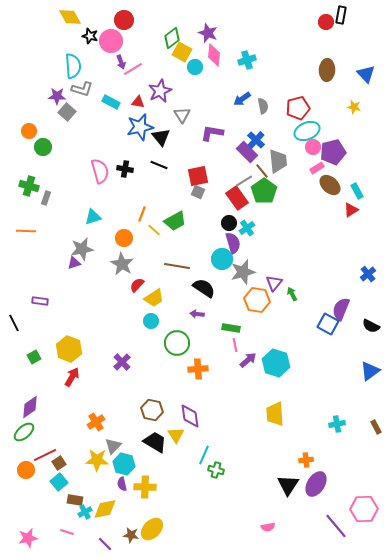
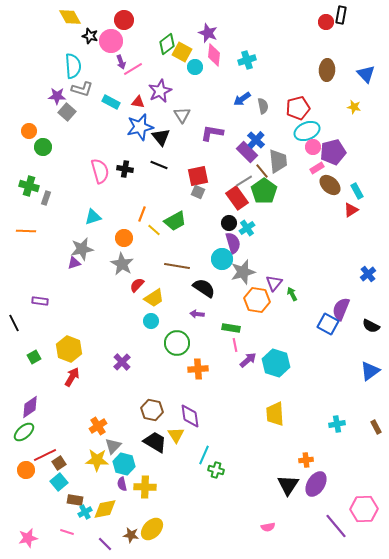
green diamond at (172, 38): moved 5 px left, 6 px down
orange cross at (96, 422): moved 2 px right, 4 px down
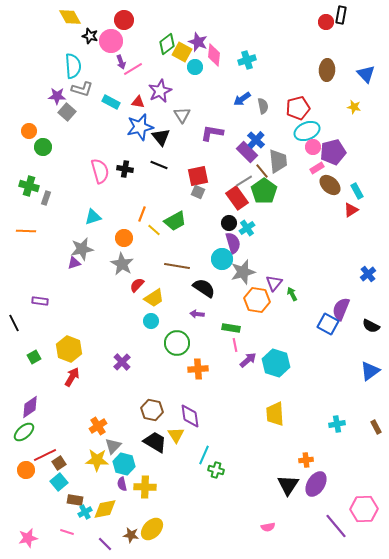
purple star at (208, 33): moved 10 px left, 9 px down
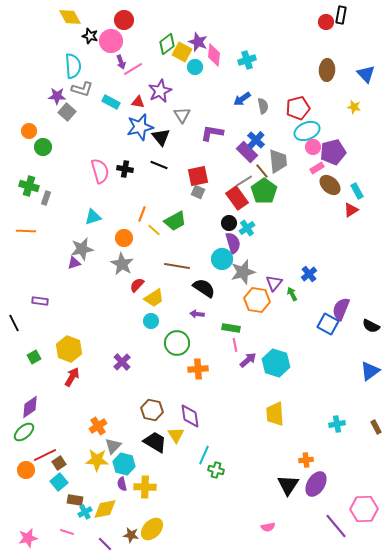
blue cross at (368, 274): moved 59 px left
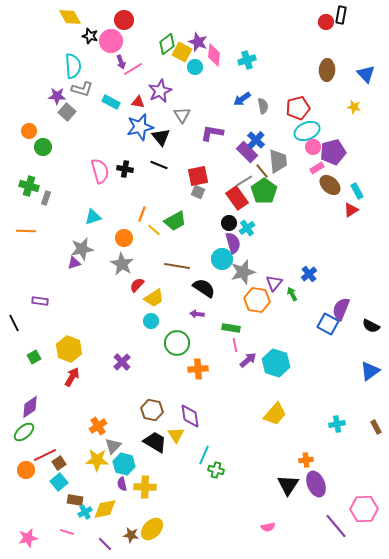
yellow trapezoid at (275, 414): rotated 135 degrees counterclockwise
purple ellipse at (316, 484): rotated 55 degrees counterclockwise
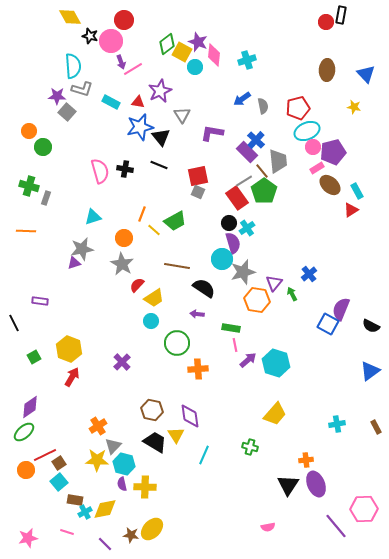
green cross at (216, 470): moved 34 px right, 23 px up
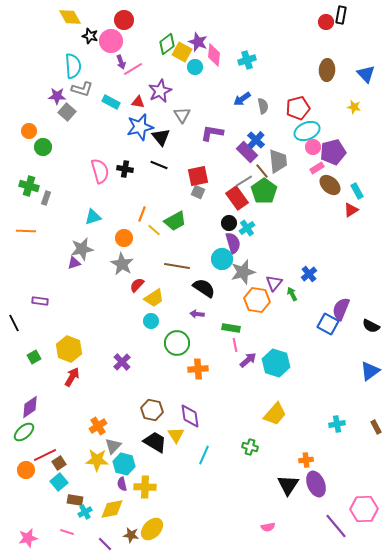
yellow diamond at (105, 509): moved 7 px right
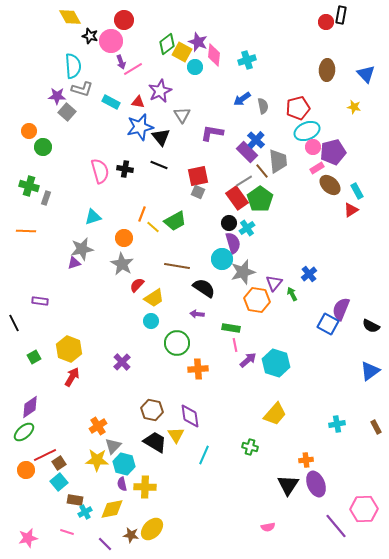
green pentagon at (264, 191): moved 4 px left, 8 px down
yellow line at (154, 230): moved 1 px left, 3 px up
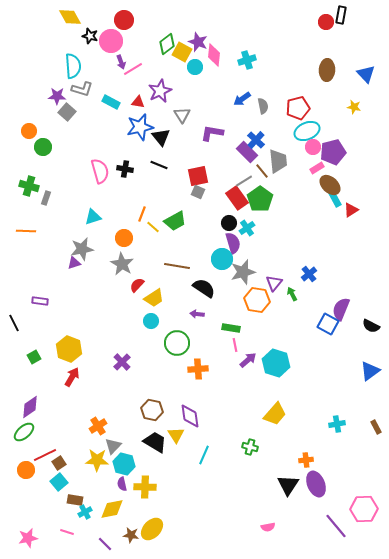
cyan rectangle at (357, 191): moved 22 px left, 8 px down
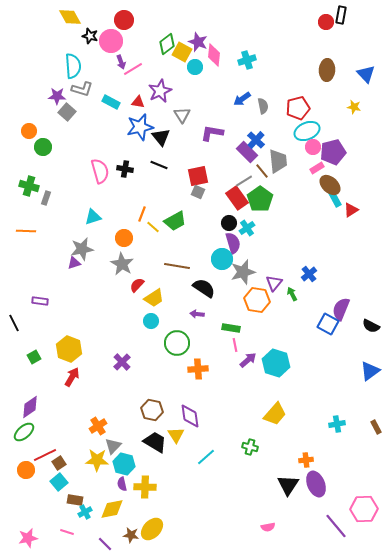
cyan line at (204, 455): moved 2 px right, 2 px down; rotated 24 degrees clockwise
